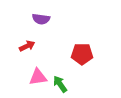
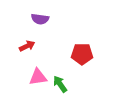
purple semicircle: moved 1 px left
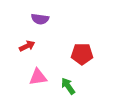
green arrow: moved 8 px right, 2 px down
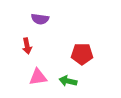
red arrow: rotated 105 degrees clockwise
green arrow: moved 5 px up; rotated 42 degrees counterclockwise
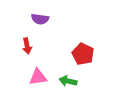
red pentagon: moved 1 px right; rotated 25 degrees clockwise
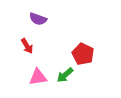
purple semicircle: moved 2 px left; rotated 12 degrees clockwise
red arrow: rotated 21 degrees counterclockwise
green arrow: moved 3 px left, 6 px up; rotated 54 degrees counterclockwise
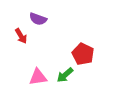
red arrow: moved 6 px left, 10 px up
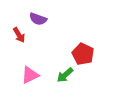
red arrow: moved 2 px left, 1 px up
pink triangle: moved 8 px left, 2 px up; rotated 18 degrees counterclockwise
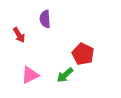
purple semicircle: moved 7 px right; rotated 66 degrees clockwise
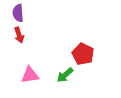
purple semicircle: moved 27 px left, 6 px up
red arrow: rotated 14 degrees clockwise
pink triangle: rotated 18 degrees clockwise
